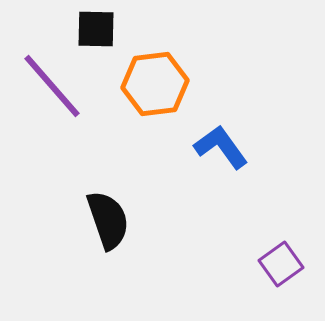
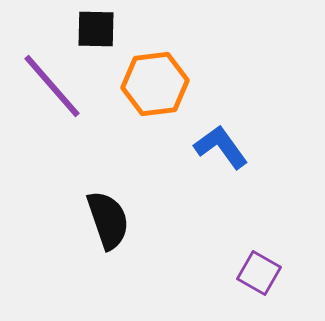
purple square: moved 22 px left, 9 px down; rotated 24 degrees counterclockwise
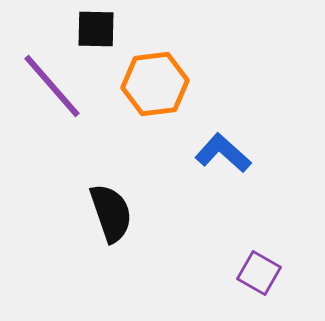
blue L-shape: moved 2 px right, 6 px down; rotated 12 degrees counterclockwise
black semicircle: moved 3 px right, 7 px up
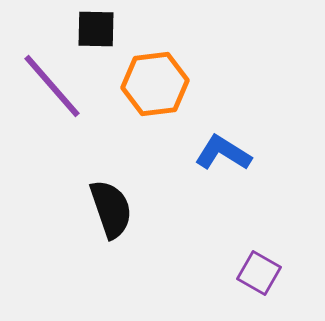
blue L-shape: rotated 10 degrees counterclockwise
black semicircle: moved 4 px up
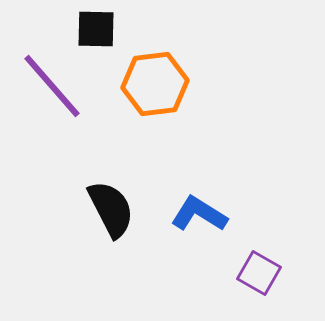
blue L-shape: moved 24 px left, 61 px down
black semicircle: rotated 8 degrees counterclockwise
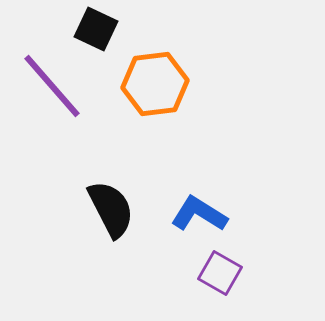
black square: rotated 24 degrees clockwise
purple square: moved 39 px left
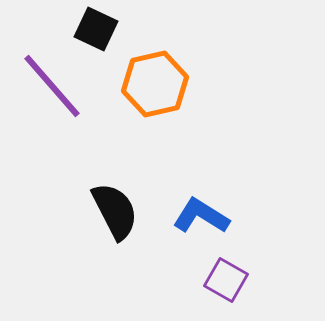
orange hexagon: rotated 6 degrees counterclockwise
black semicircle: moved 4 px right, 2 px down
blue L-shape: moved 2 px right, 2 px down
purple square: moved 6 px right, 7 px down
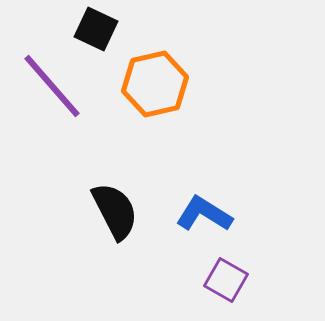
blue L-shape: moved 3 px right, 2 px up
